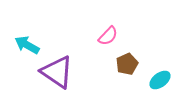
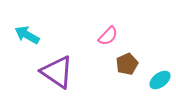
cyan arrow: moved 10 px up
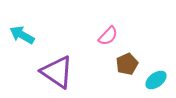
cyan arrow: moved 5 px left
cyan ellipse: moved 4 px left
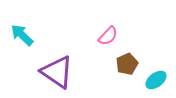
cyan arrow: rotated 15 degrees clockwise
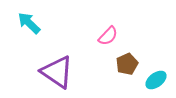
cyan arrow: moved 7 px right, 12 px up
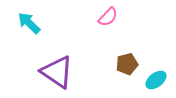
pink semicircle: moved 19 px up
brown pentagon: rotated 10 degrees clockwise
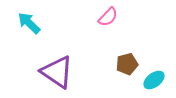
cyan ellipse: moved 2 px left
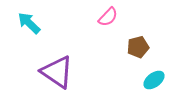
brown pentagon: moved 11 px right, 17 px up
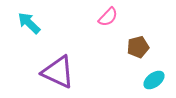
purple triangle: moved 1 px right; rotated 9 degrees counterclockwise
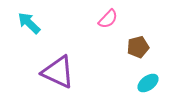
pink semicircle: moved 2 px down
cyan ellipse: moved 6 px left, 3 px down
